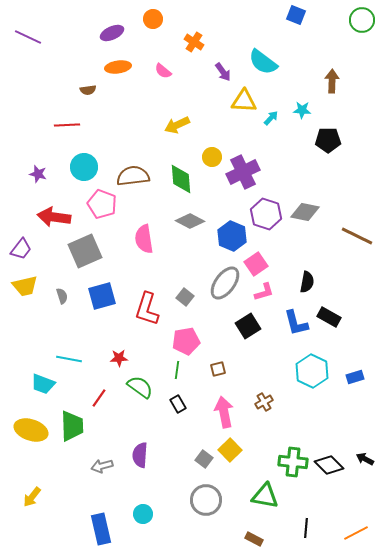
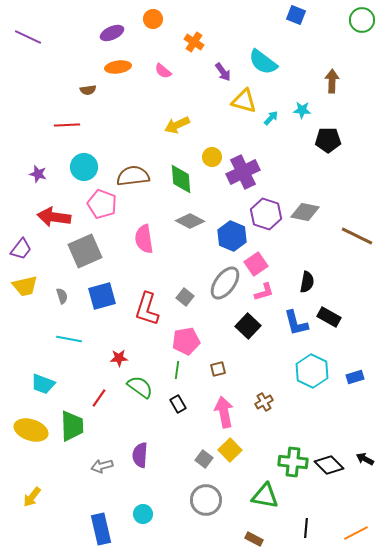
yellow triangle at (244, 101): rotated 12 degrees clockwise
black square at (248, 326): rotated 15 degrees counterclockwise
cyan line at (69, 359): moved 20 px up
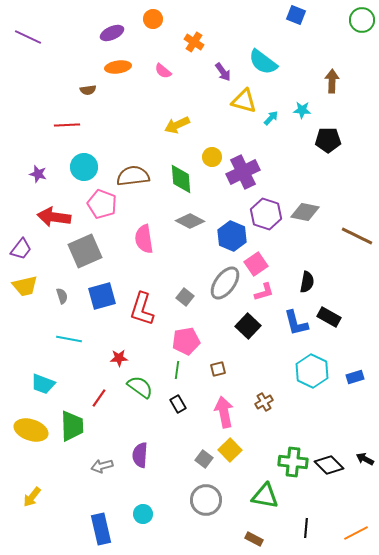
red L-shape at (147, 309): moved 5 px left
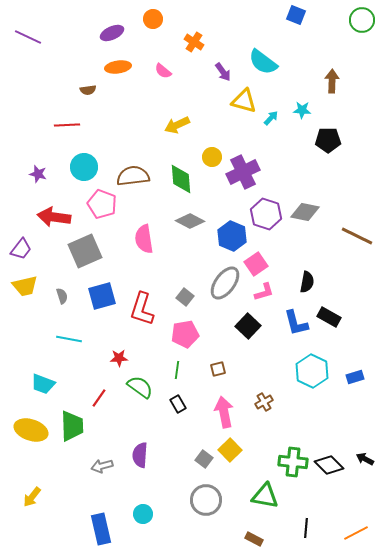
pink pentagon at (186, 341): moved 1 px left, 7 px up
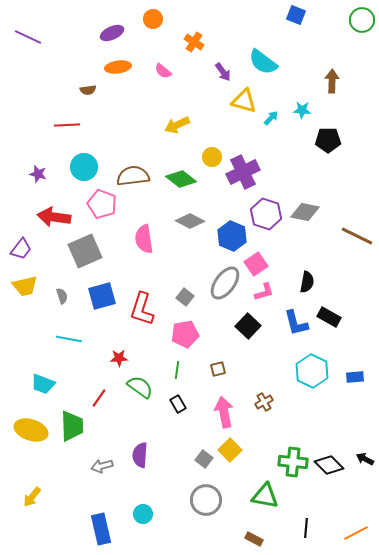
green diamond at (181, 179): rotated 48 degrees counterclockwise
blue rectangle at (355, 377): rotated 12 degrees clockwise
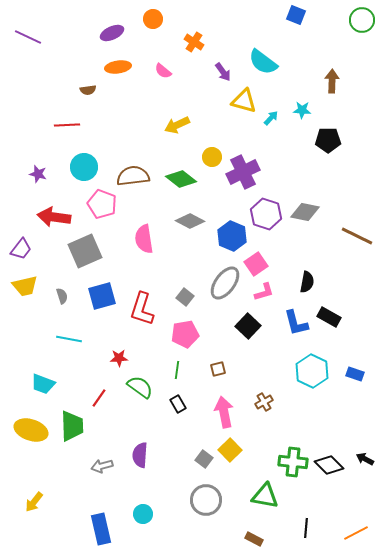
blue rectangle at (355, 377): moved 3 px up; rotated 24 degrees clockwise
yellow arrow at (32, 497): moved 2 px right, 5 px down
